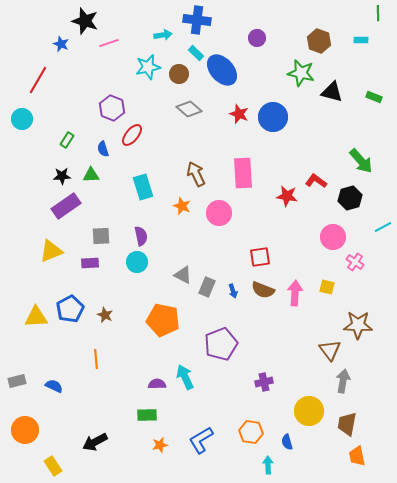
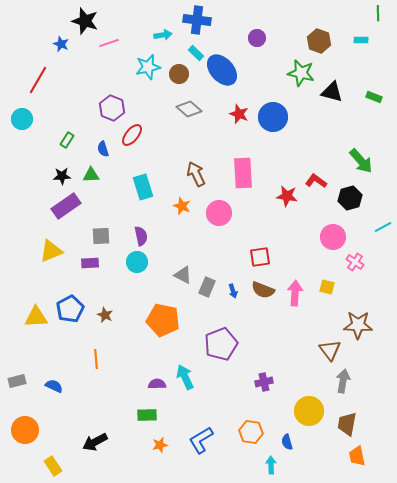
cyan arrow at (268, 465): moved 3 px right
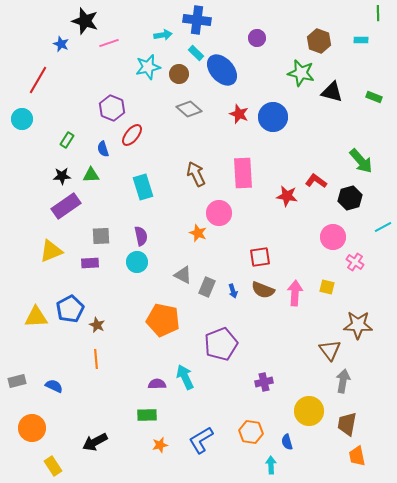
orange star at (182, 206): moved 16 px right, 27 px down
brown star at (105, 315): moved 8 px left, 10 px down
orange circle at (25, 430): moved 7 px right, 2 px up
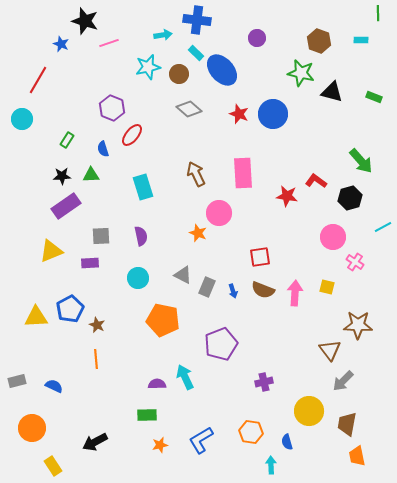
blue circle at (273, 117): moved 3 px up
cyan circle at (137, 262): moved 1 px right, 16 px down
gray arrow at (343, 381): rotated 145 degrees counterclockwise
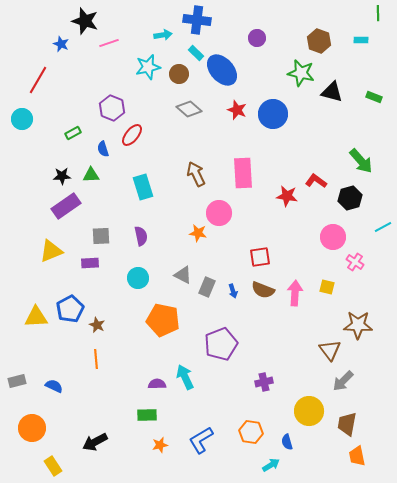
red star at (239, 114): moved 2 px left, 4 px up
green rectangle at (67, 140): moved 6 px right, 7 px up; rotated 28 degrees clockwise
orange star at (198, 233): rotated 12 degrees counterclockwise
cyan arrow at (271, 465): rotated 60 degrees clockwise
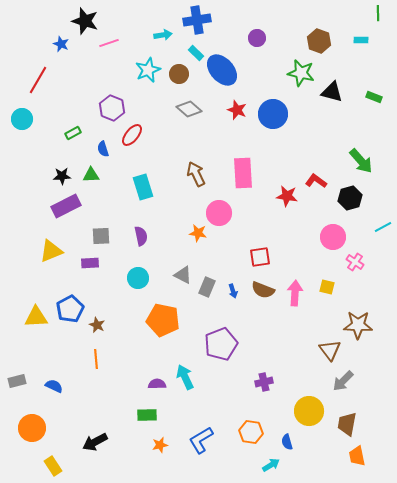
blue cross at (197, 20): rotated 16 degrees counterclockwise
cyan star at (148, 67): moved 3 px down; rotated 10 degrees counterclockwise
purple rectangle at (66, 206): rotated 8 degrees clockwise
